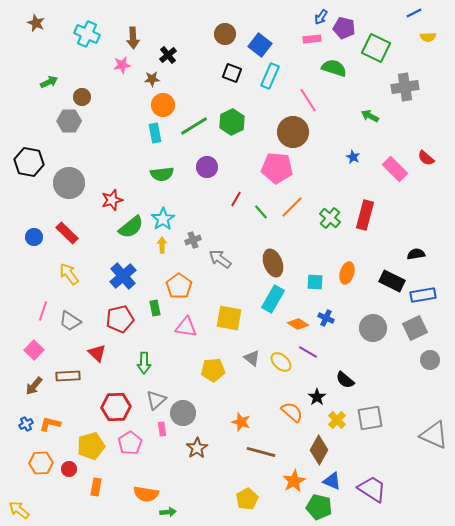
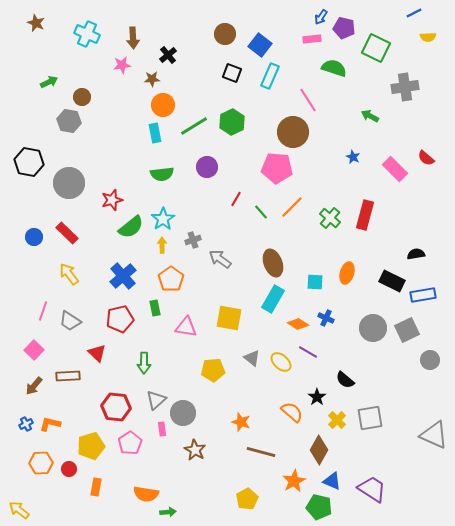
gray hexagon at (69, 121): rotated 10 degrees clockwise
orange pentagon at (179, 286): moved 8 px left, 7 px up
gray square at (415, 328): moved 8 px left, 2 px down
red hexagon at (116, 407): rotated 8 degrees clockwise
brown star at (197, 448): moved 2 px left, 2 px down; rotated 10 degrees counterclockwise
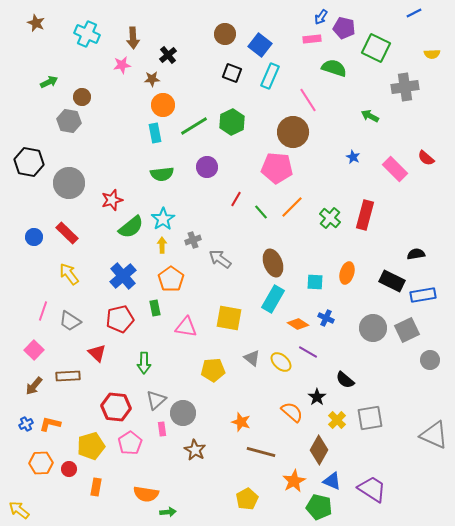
yellow semicircle at (428, 37): moved 4 px right, 17 px down
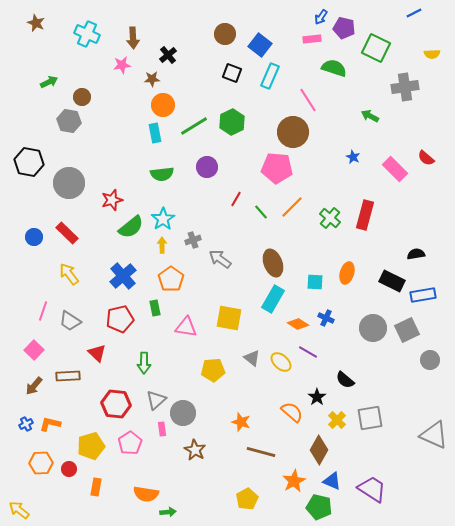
red hexagon at (116, 407): moved 3 px up
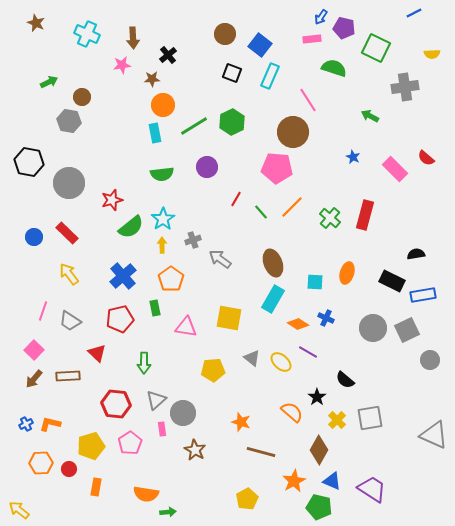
brown arrow at (34, 386): moved 7 px up
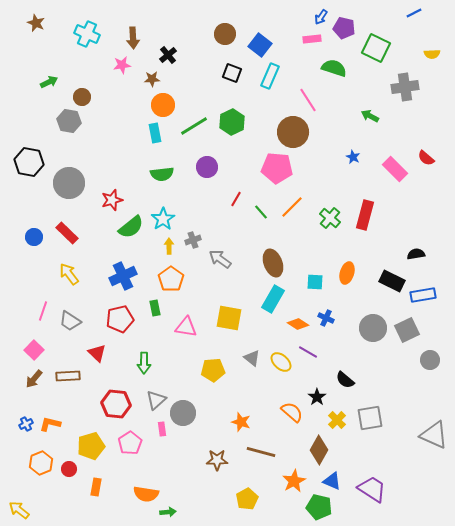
yellow arrow at (162, 245): moved 7 px right, 1 px down
blue cross at (123, 276): rotated 16 degrees clockwise
brown star at (195, 450): moved 22 px right, 10 px down; rotated 30 degrees counterclockwise
orange hexagon at (41, 463): rotated 20 degrees counterclockwise
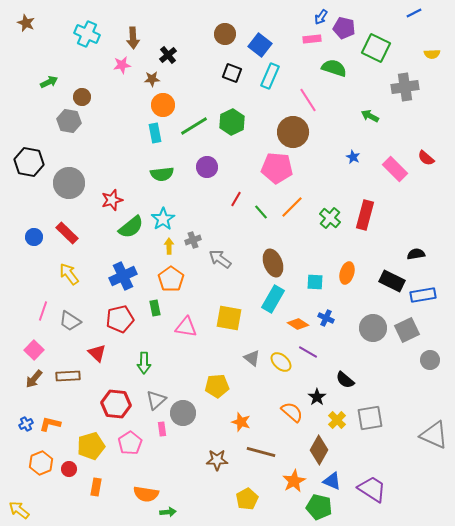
brown star at (36, 23): moved 10 px left
yellow pentagon at (213, 370): moved 4 px right, 16 px down
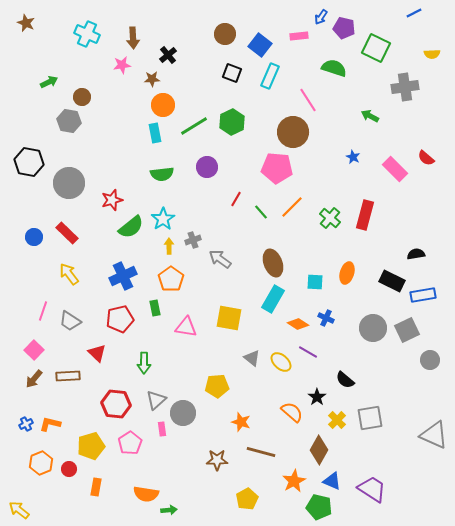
pink rectangle at (312, 39): moved 13 px left, 3 px up
green arrow at (168, 512): moved 1 px right, 2 px up
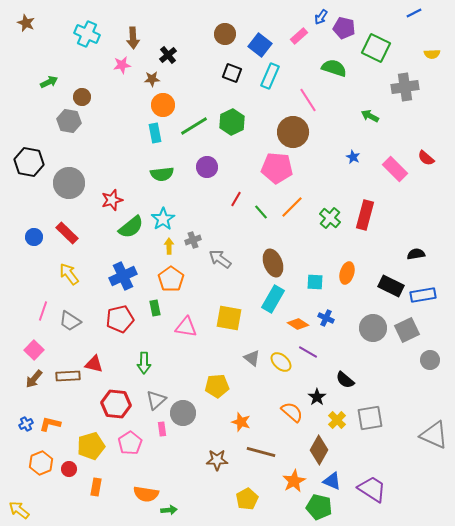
pink rectangle at (299, 36): rotated 36 degrees counterclockwise
black rectangle at (392, 281): moved 1 px left, 5 px down
red triangle at (97, 353): moved 3 px left, 11 px down; rotated 30 degrees counterclockwise
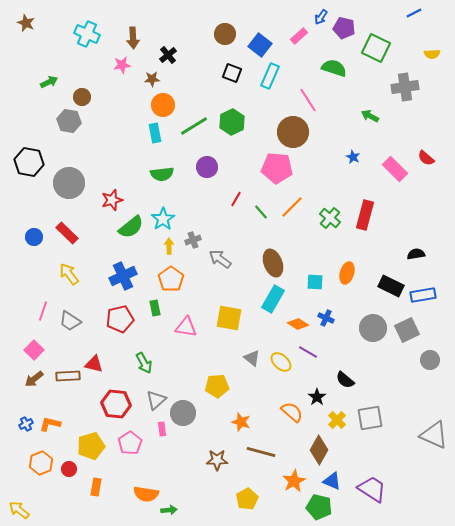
green arrow at (144, 363): rotated 30 degrees counterclockwise
brown arrow at (34, 379): rotated 12 degrees clockwise
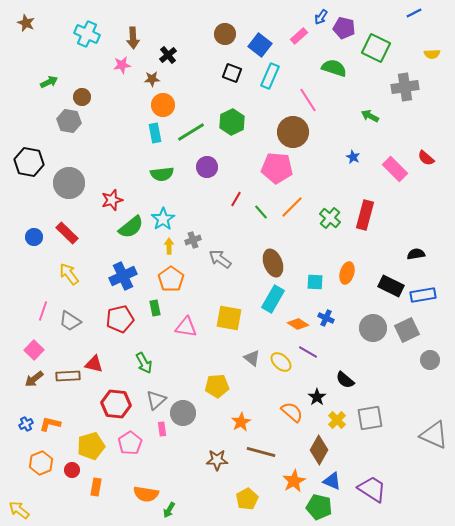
green line at (194, 126): moved 3 px left, 6 px down
orange star at (241, 422): rotated 24 degrees clockwise
red circle at (69, 469): moved 3 px right, 1 px down
green arrow at (169, 510): rotated 126 degrees clockwise
